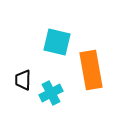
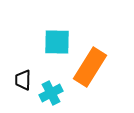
cyan square: rotated 12 degrees counterclockwise
orange rectangle: moved 1 px left, 3 px up; rotated 42 degrees clockwise
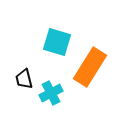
cyan square: rotated 16 degrees clockwise
black trapezoid: moved 1 px right, 1 px up; rotated 15 degrees counterclockwise
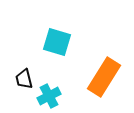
orange rectangle: moved 14 px right, 10 px down
cyan cross: moved 2 px left, 3 px down
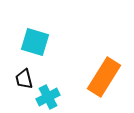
cyan square: moved 22 px left
cyan cross: moved 1 px left, 1 px down
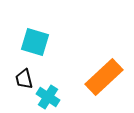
orange rectangle: rotated 15 degrees clockwise
cyan cross: rotated 30 degrees counterclockwise
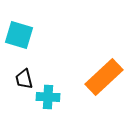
cyan square: moved 16 px left, 7 px up
cyan cross: rotated 30 degrees counterclockwise
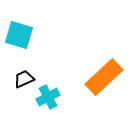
black trapezoid: rotated 80 degrees clockwise
cyan cross: rotated 30 degrees counterclockwise
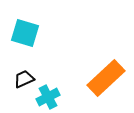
cyan square: moved 6 px right, 2 px up
orange rectangle: moved 2 px right, 1 px down
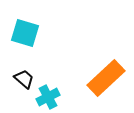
black trapezoid: rotated 65 degrees clockwise
